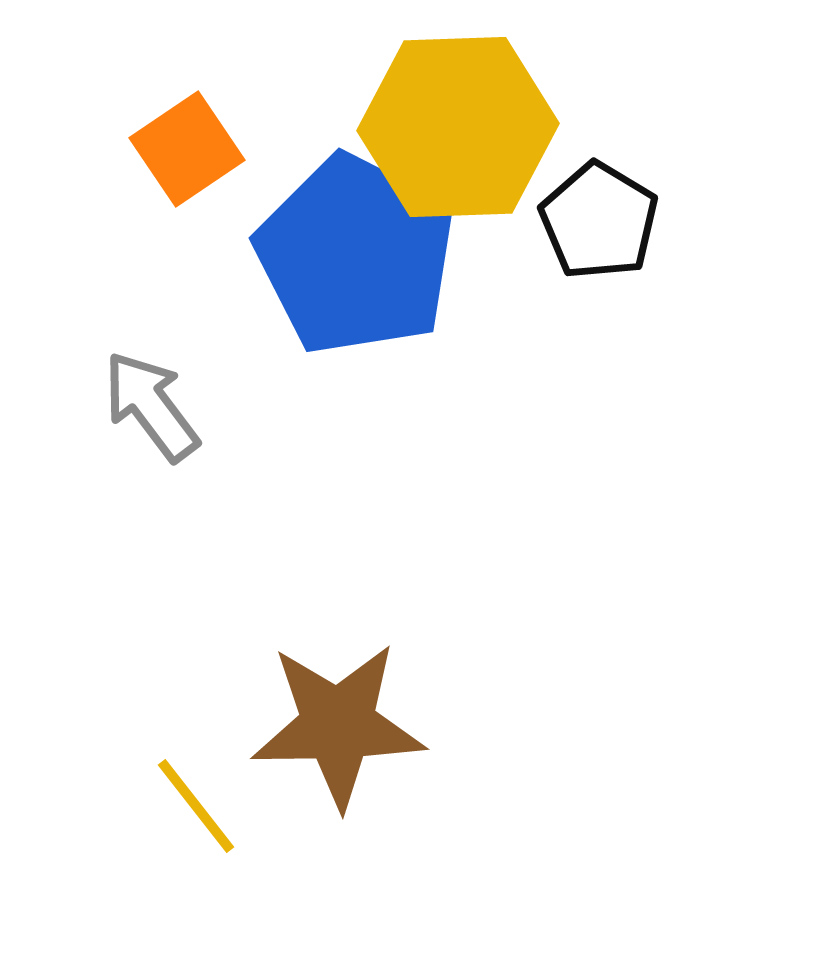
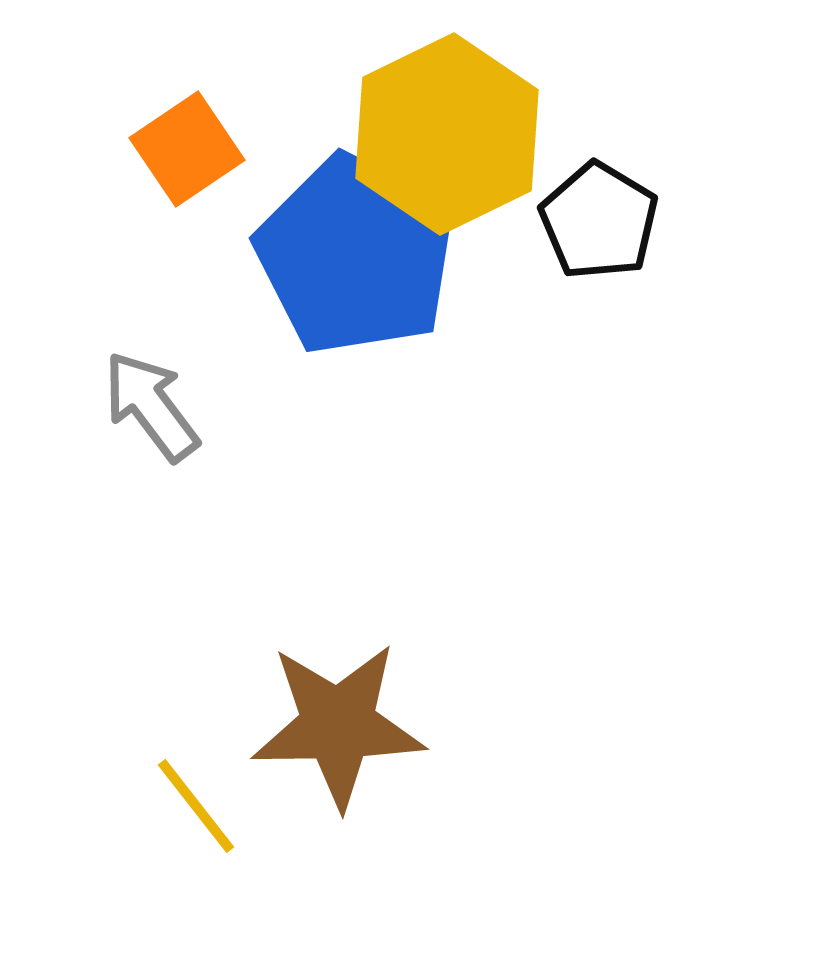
yellow hexagon: moved 11 px left, 7 px down; rotated 24 degrees counterclockwise
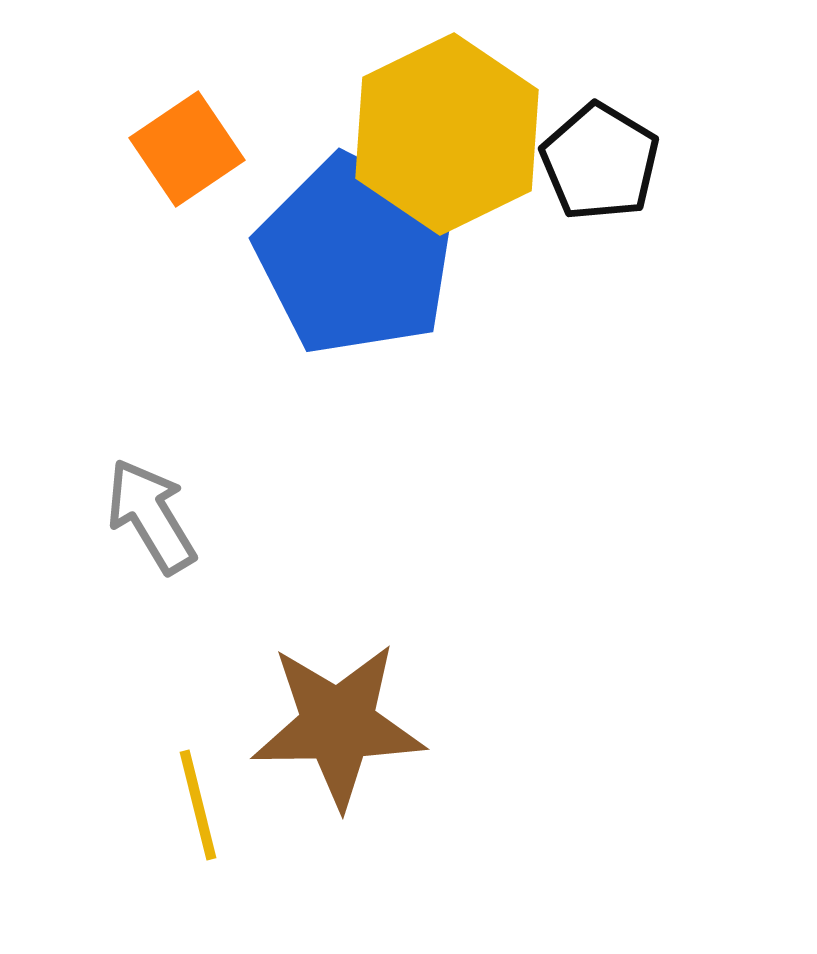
black pentagon: moved 1 px right, 59 px up
gray arrow: moved 110 px down; rotated 6 degrees clockwise
yellow line: moved 2 px right, 1 px up; rotated 24 degrees clockwise
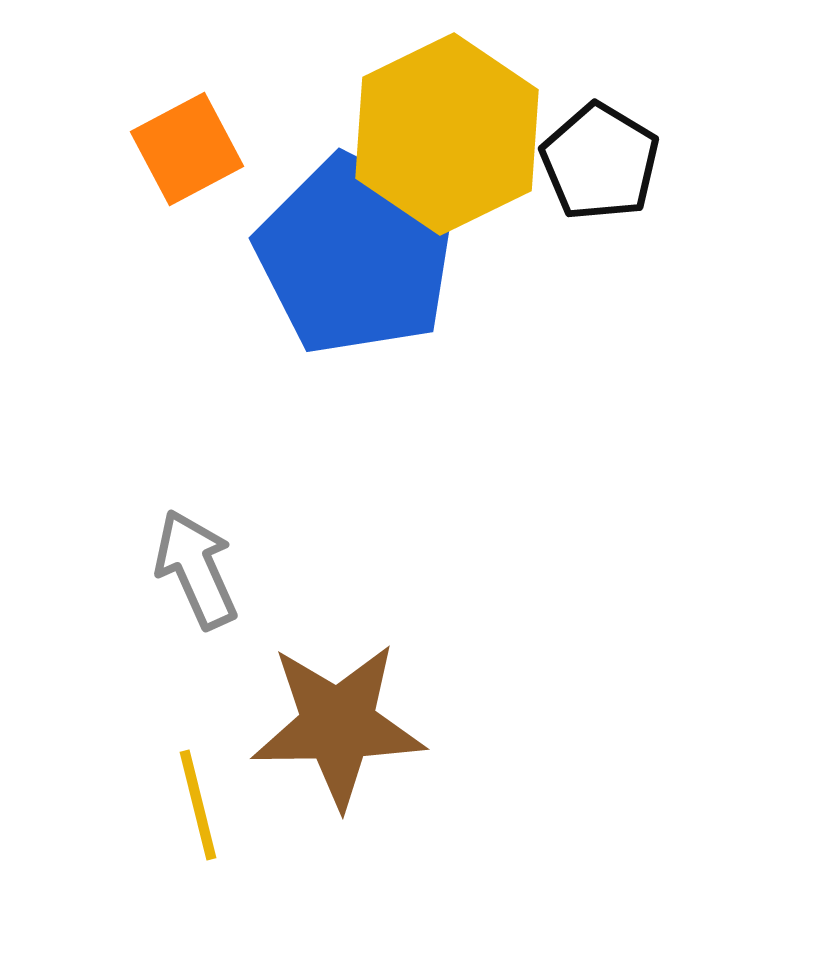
orange square: rotated 6 degrees clockwise
gray arrow: moved 45 px right, 53 px down; rotated 7 degrees clockwise
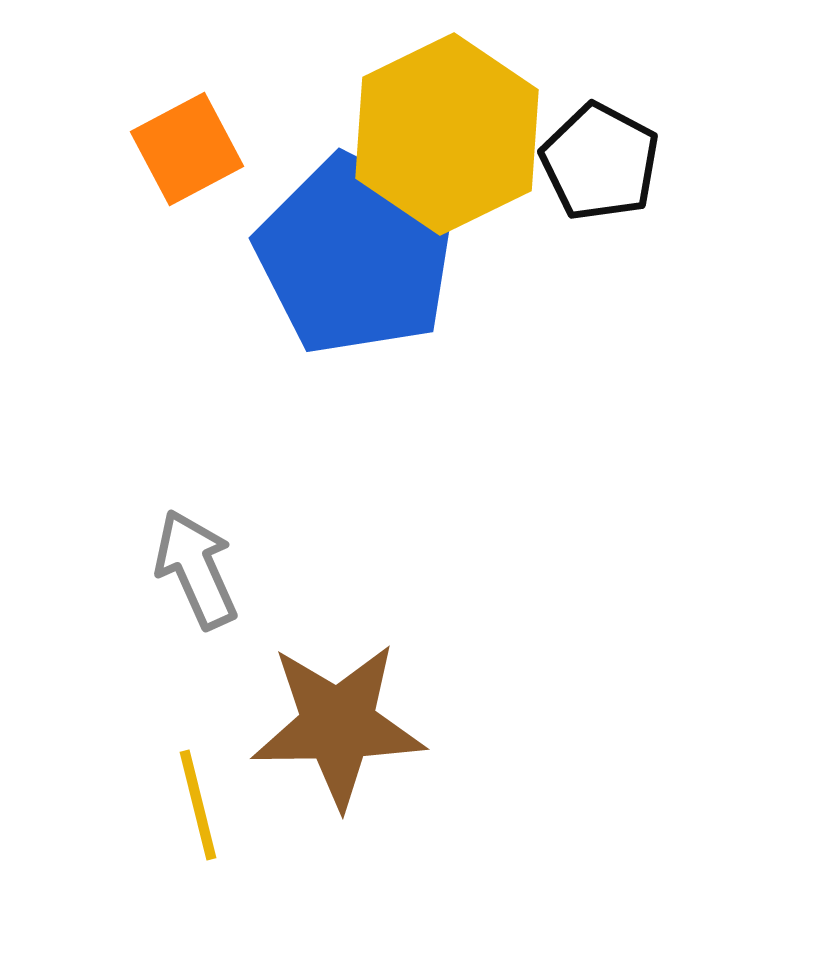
black pentagon: rotated 3 degrees counterclockwise
